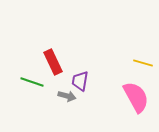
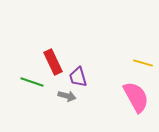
purple trapezoid: moved 2 px left, 4 px up; rotated 25 degrees counterclockwise
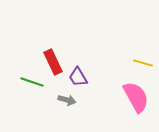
purple trapezoid: rotated 15 degrees counterclockwise
gray arrow: moved 4 px down
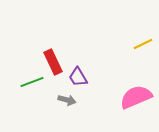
yellow line: moved 19 px up; rotated 42 degrees counterclockwise
green line: rotated 40 degrees counterclockwise
pink semicircle: rotated 84 degrees counterclockwise
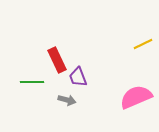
red rectangle: moved 4 px right, 2 px up
purple trapezoid: rotated 10 degrees clockwise
green line: rotated 20 degrees clockwise
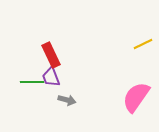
red rectangle: moved 6 px left, 5 px up
purple trapezoid: moved 27 px left
pink semicircle: rotated 32 degrees counterclockwise
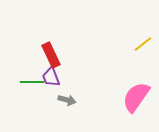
yellow line: rotated 12 degrees counterclockwise
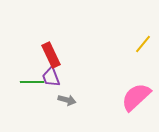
yellow line: rotated 12 degrees counterclockwise
pink semicircle: rotated 12 degrees clockwise
